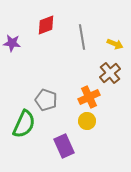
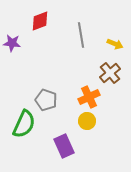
red diamond: moved 6 px left, 4 px up
gray line: moved 1 px left, 2 px up
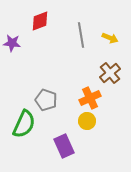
yellow arrow: moved 5 px left, 6 px up
orange cross: moved 1 px right, 1 px down
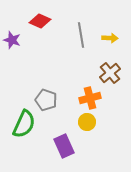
red diamond: rotated 45 degrees clockwise
yellow arrow: rotated 21 degrees counterclockwise
purple star: moved 3 px up; rotated 12 degrees clockwise
orange cross: rotated 10 degrees clockwise
yellow circle: moved 1 px down
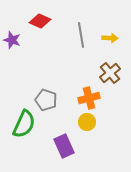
orange cross: moved 1 px left
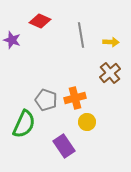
yellow arrow: moved 1 px right, 4 px down
orange cross: moved 14 px left
purple rectangle: rotated 10 degrees counterclockwise
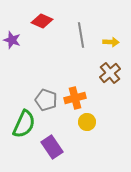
red diamond: moved 2 px right
purple rectangle: moved 12 px left, 1 px down
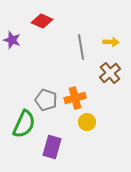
gray line: moved 12 px down
purple rectangle: rotated 50 degrees clockwise
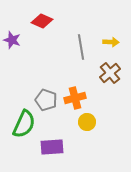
purple rectangle: rotated 70 degrees clockwise
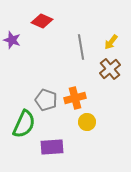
yellow arrow: rotated 126 degrees clockwise
brown cross: moved 4 px up
